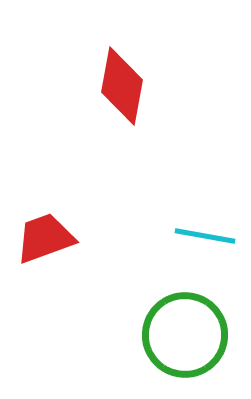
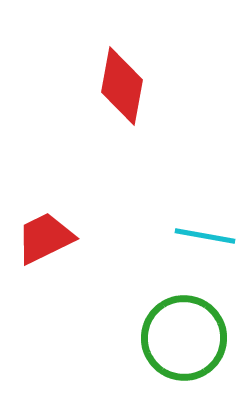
red trapezoid: rotated 6 degrees counterclockwise
green circle: moved 1 px left, 3 px down
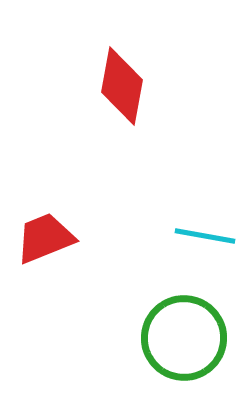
red trapezoid: rotated 4 degrees clockwise
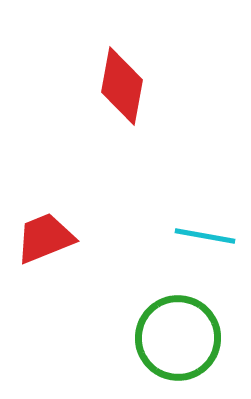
green circle: moved 6 px left
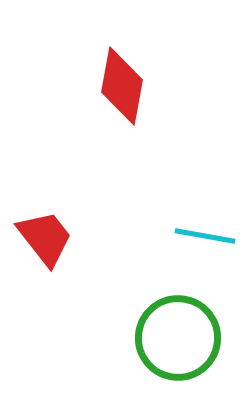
red trapezoid: rotated 74 degrees clockwise
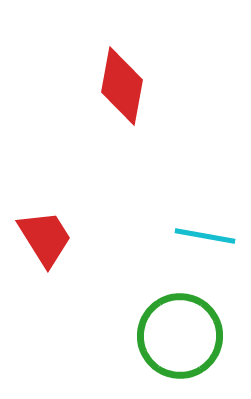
red trapezoid: rotated 6 degrees clockwise
green circle: moved 2 px right, 2 px up
